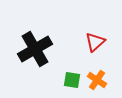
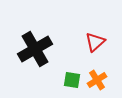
orange cross: rotated 24 degrees clockwise
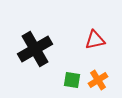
red triangle: moved 2 px up; rotated 30 degrees clockwise
orange cross: moved 1 px right
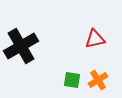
red triangle: moved 1 px up
black cross: moved 14 px left, 3 px up
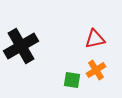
orange cross: moved 2 px left, 10 px up
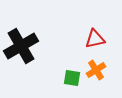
green square: moved 2 px up
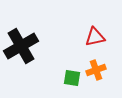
red triangle: moved 2 px up
orange cross: rotated 12 degrees clockwise
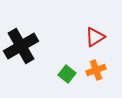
red triangle: rotated 20 degrees counterclockwise
green square: moved 5 px left, 4 px up; rotated 30 degrees clockwise
